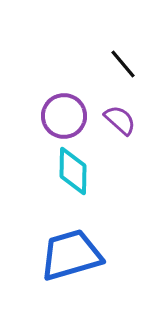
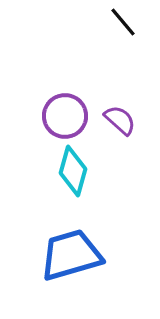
black line: moved 42 px up
purple circle: moved 1 px right
cyan diamond: rotated 15 degrees clockwise
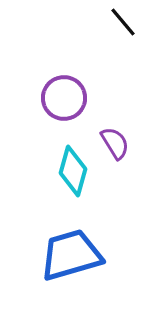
purple circle: moved 1 px left, 18 px up
purple semicircle: moved 5 px left, 23 px down; rotated 16 degrees clockwise
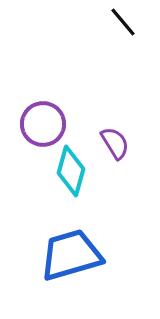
purple circle: moved 21 px left, 26 px down
cyan diamond: moved 2 px left
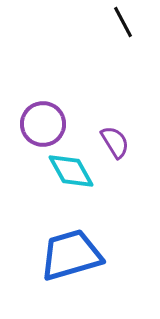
black line: rotated 12 degrees clockwise
purple semicircle: moved 1 px up
cyan diamond: rotated 45 degrees counterclockwise
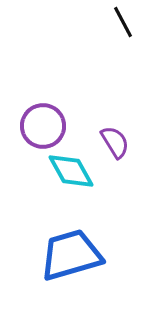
purple circle: moved 2 px down
